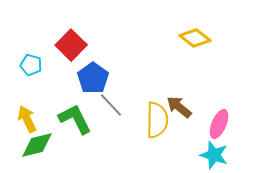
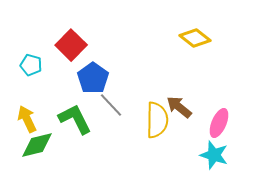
pink ellipse: moved 1 px up
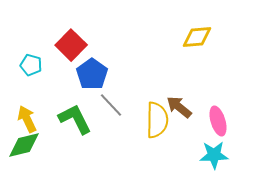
yellow diamond: moved 2 px right, 1 px up; rotated 44 degrees counterclockwise
blue pentagon: moved 1 px left, 4 px up
pink ellipse: moved 1 px left, 2 px up; rotated 40 degrees counterclockwise
green diamond: moved 13 px left
cyan star: rotated 20 degrees counterclockwise
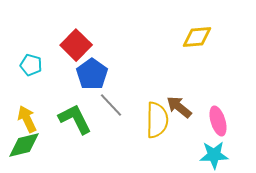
red square: moved 5 px right
